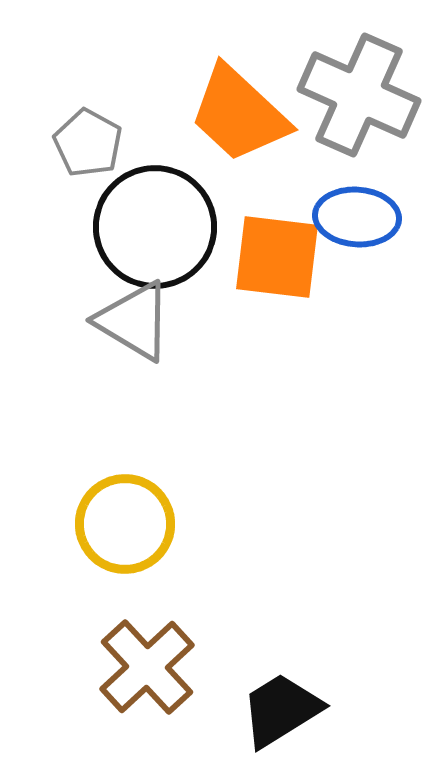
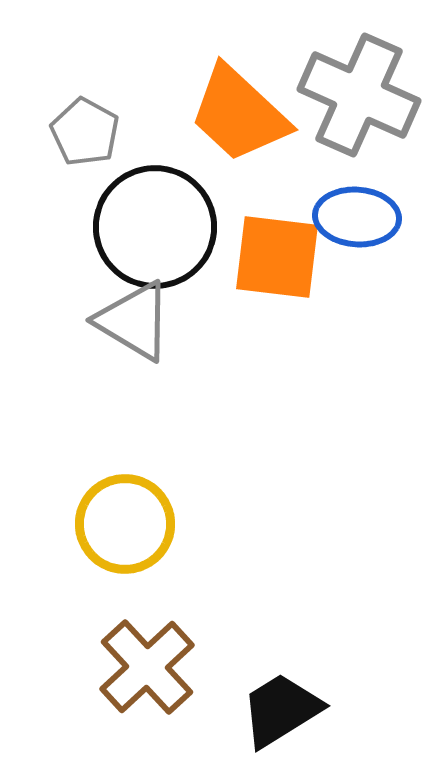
gray pentagon: moved 3 px left, 11 px up
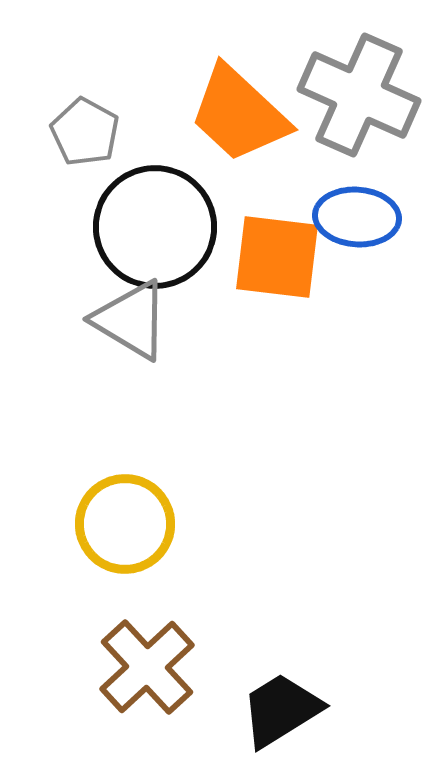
gray triangle: moved 3 px left, 1 px up
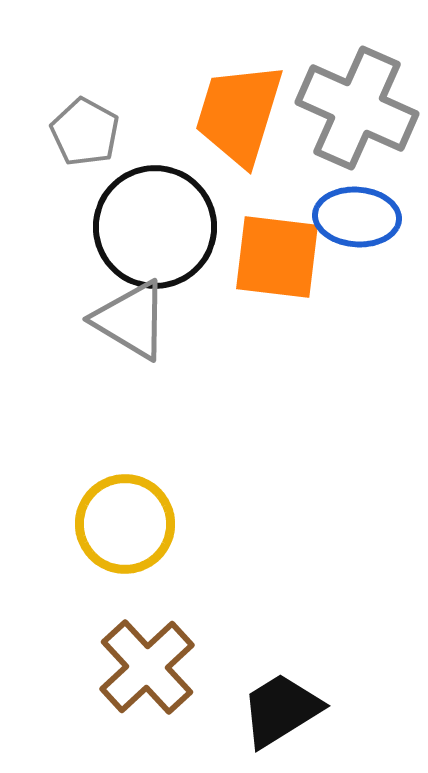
gray cross: moved 2 px left, 13 px down
orange trapezoid: rotated 64 degrees clockwise
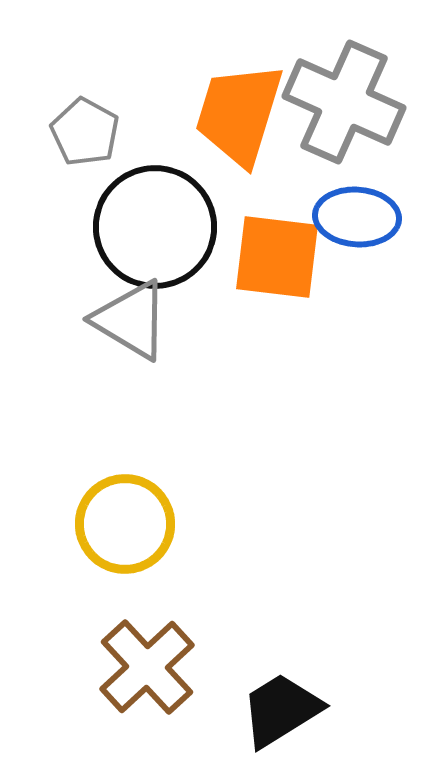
gray cross: moved 13 px left, 6 px up
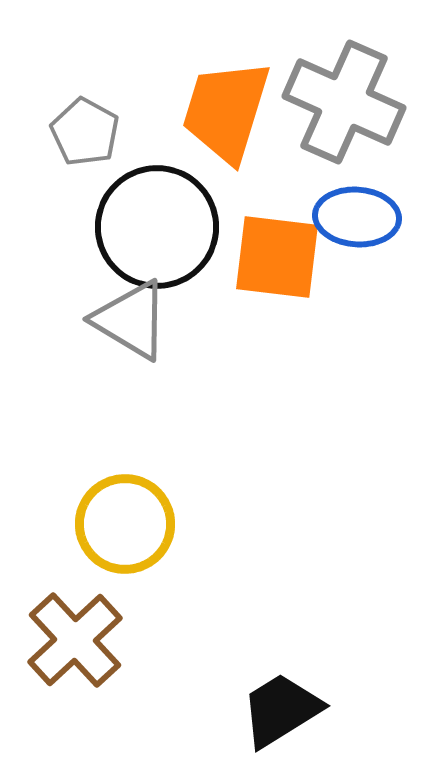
orange trapezoid: moved 13 px left, 3 px up
black circle: moved 2 px right
brown cross: moved 72 px left, 27 px up
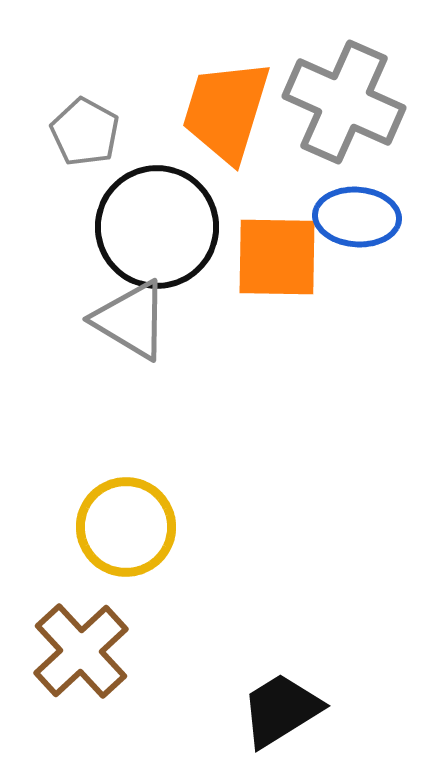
orange square: rotated 6 degrees counterclockwise
yellow circle: moved 1 px right, 3 px down
brown cross: moved 6 px right, 11 px down
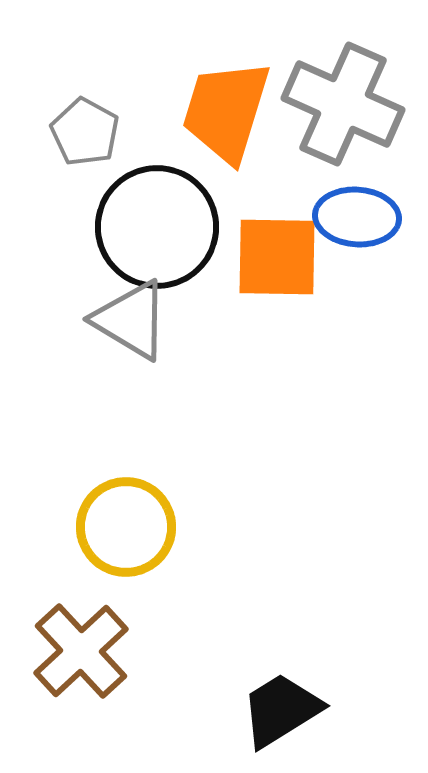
gray cross: moved 1 px left, 2 px down
